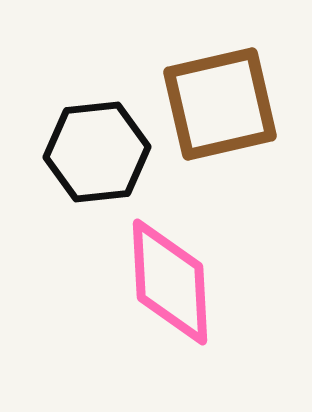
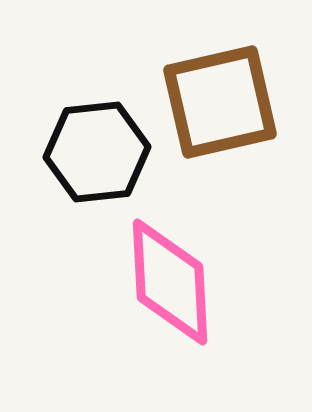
brown square: moved 2 px up
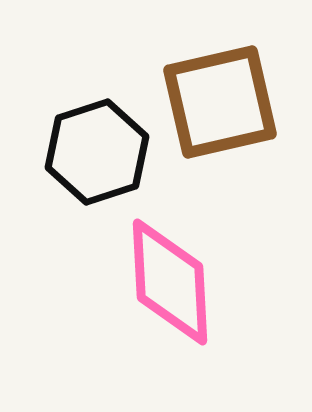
black hexagon: rotated 12 degrees counterclockwise
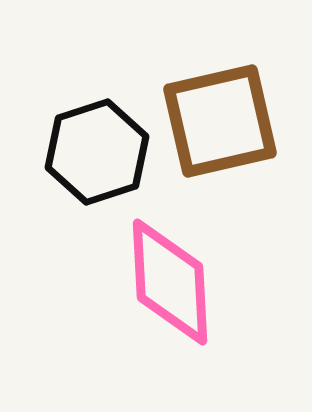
brown square: moved 19 px down
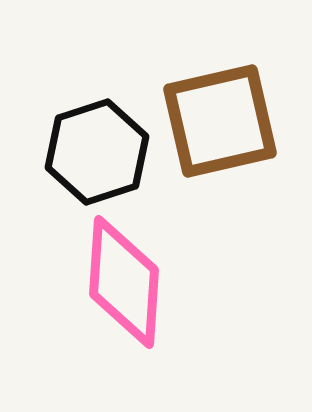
pink diamond: moved 46 px left; rotated 7 degrees clockwise
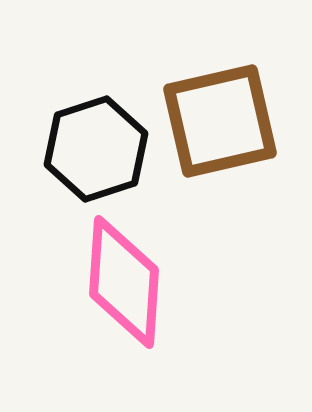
black hexagon: moved 1 px left, 3 px up
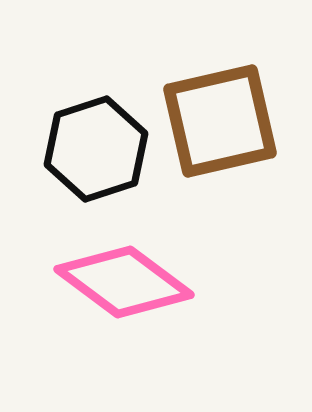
pink diamond: rotated 57 degrees counterclockwise
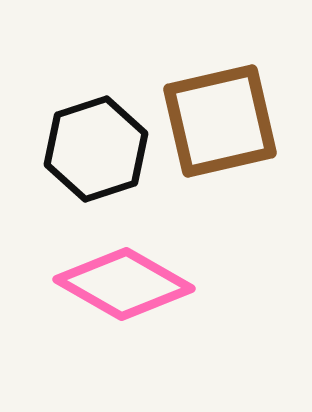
pink diamond: moved 2 px down; rotated 7 degrees counterclockwise
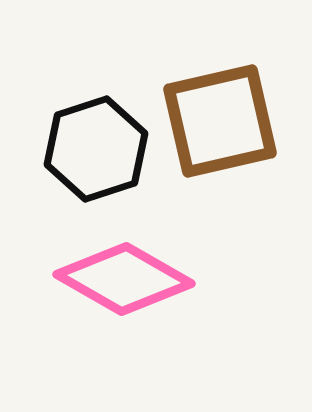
pink diamond: moved 5 px up
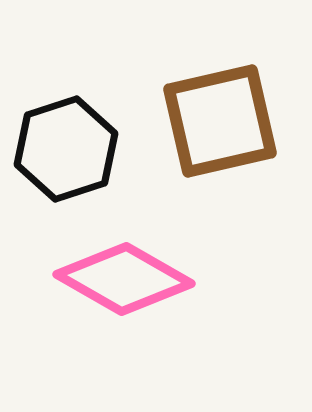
black hexagon: moved 30 px left
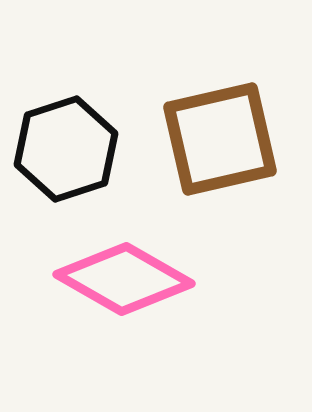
brown square: moved 18 px down
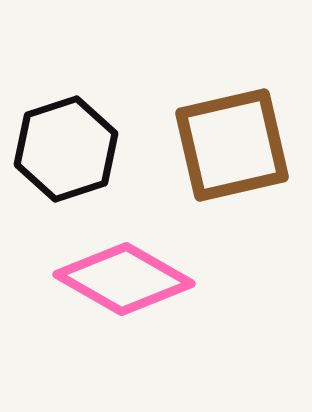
brown square: moved 12 px right, 6 px down
